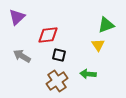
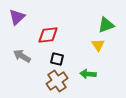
black square: moved 2 px left, 4 px down
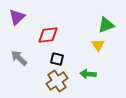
gray arrow: moved 3 px left, 2 px down; rotated 12 degrees clockwise
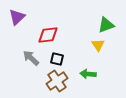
gray arrow: moved 12 px right
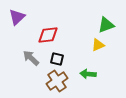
yellow triangle: rotated 40 degrees clockwise
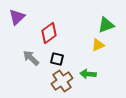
red diamond: moved 1 px right, 2 px up; rotated 30 degrees counterclockwise
brown cross: moved 5 px right
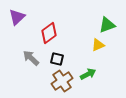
green triangle: moved 1 px right
green arrow: rotated 147 degrees clockwise
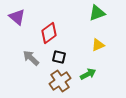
purple triangle: rotated 36 degrees counterclockwise
green triangle: moved 10 px left, 12 px up
black square: moved 2 px right, 2 px up
brown cross: moved 2 px left
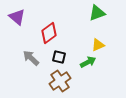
green arrow: moved 12 px up
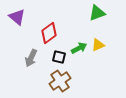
gray arrow: rotated 108 degrees counterclockwise
green arrow: moved 9 px left, 14 px up
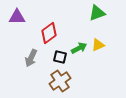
purple triangle: rotated 42 degrees counterclockwise
black square: moved 1 px right
